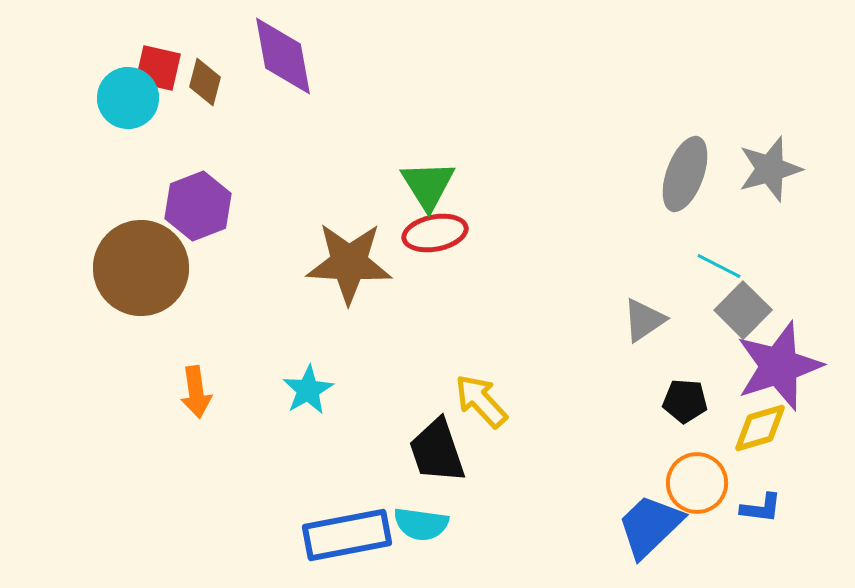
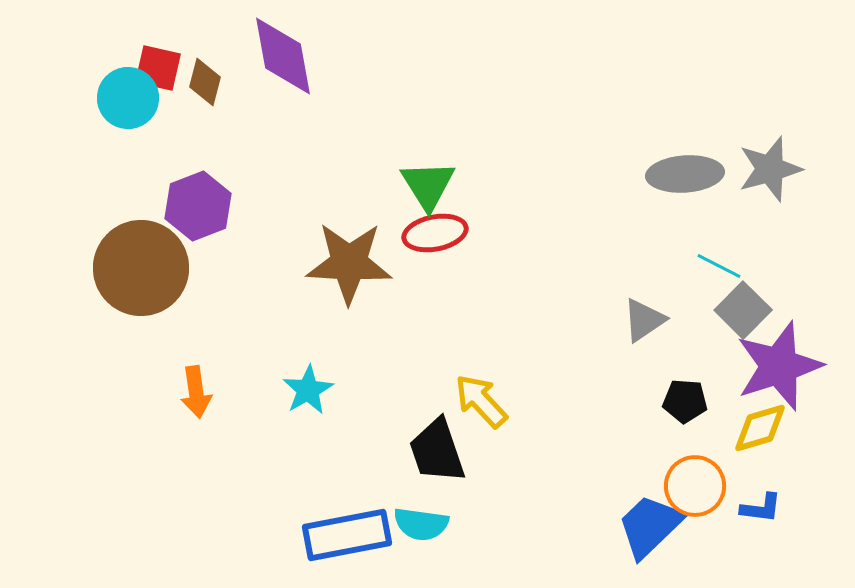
gray ellipse: rotated 66 degrees clockwise
orange circle: moved 2 px left, 3 px down
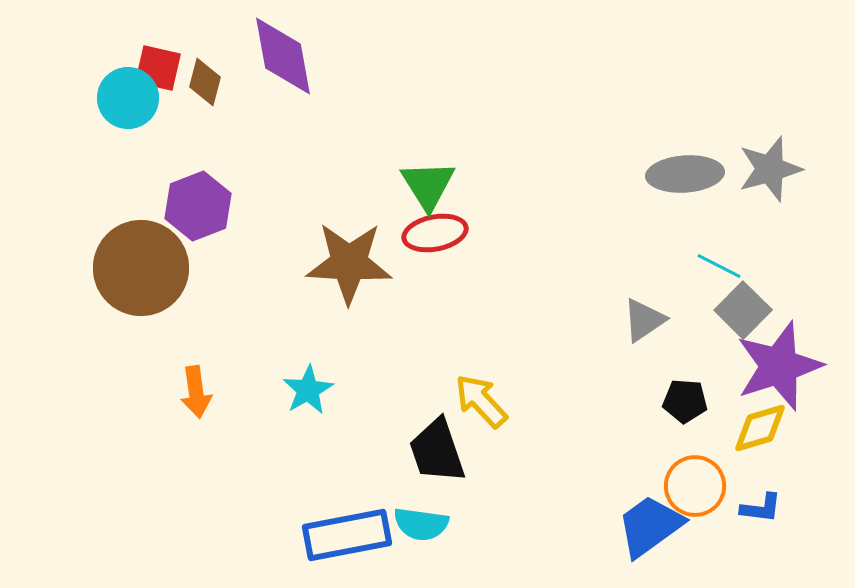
blue trapezoid: rotated 8 degrees clockwise
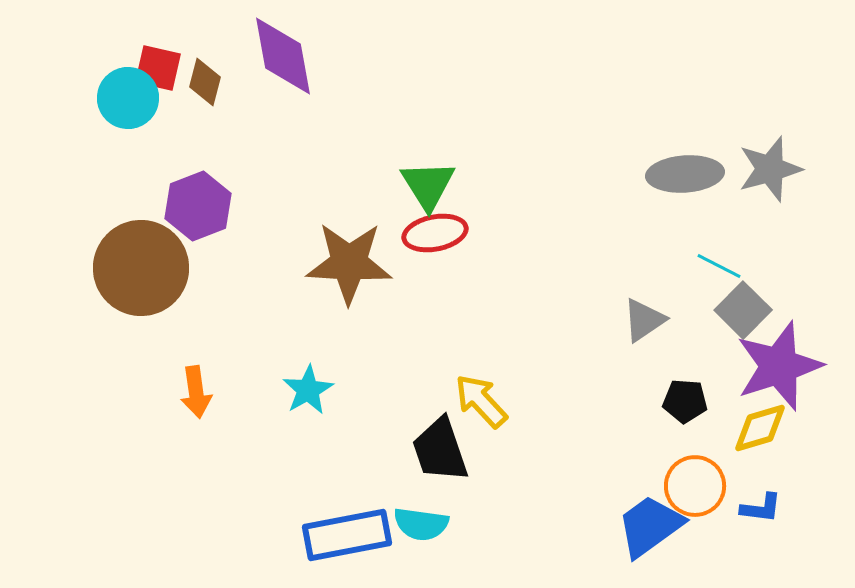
black trapezoid: moved 3 px right, 1 px up
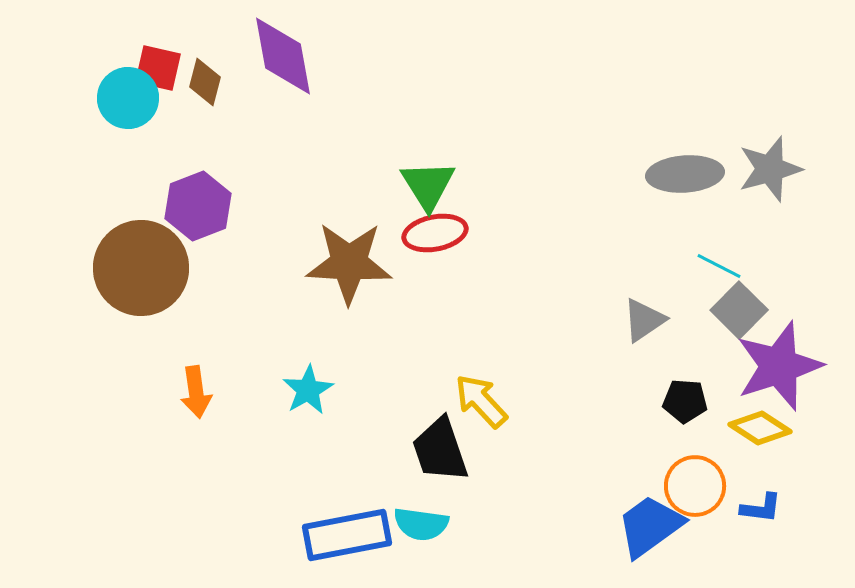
gray square: moved 4 px left
yellow diamond: rotated 50 degrees clockwise
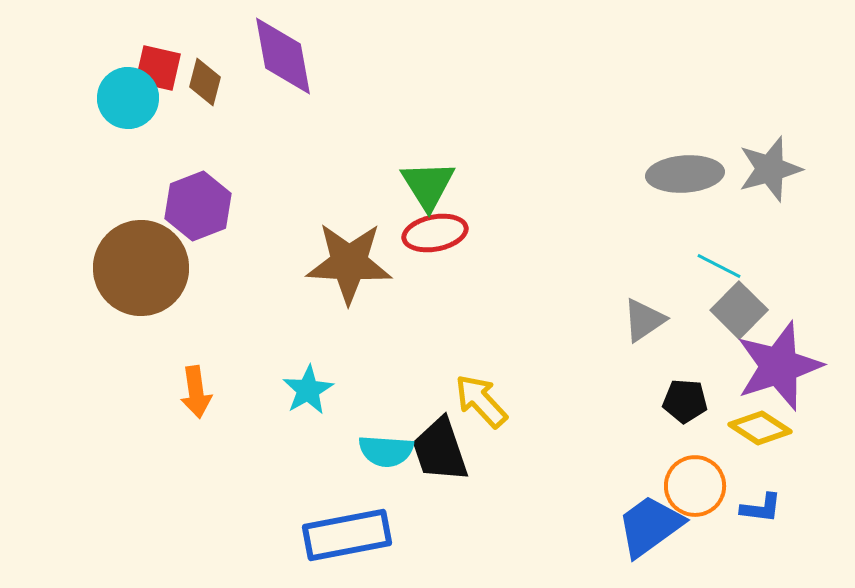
cyan semicircle: moved 35 px left, 73 px up; rotated 4 degrees counterclockwise
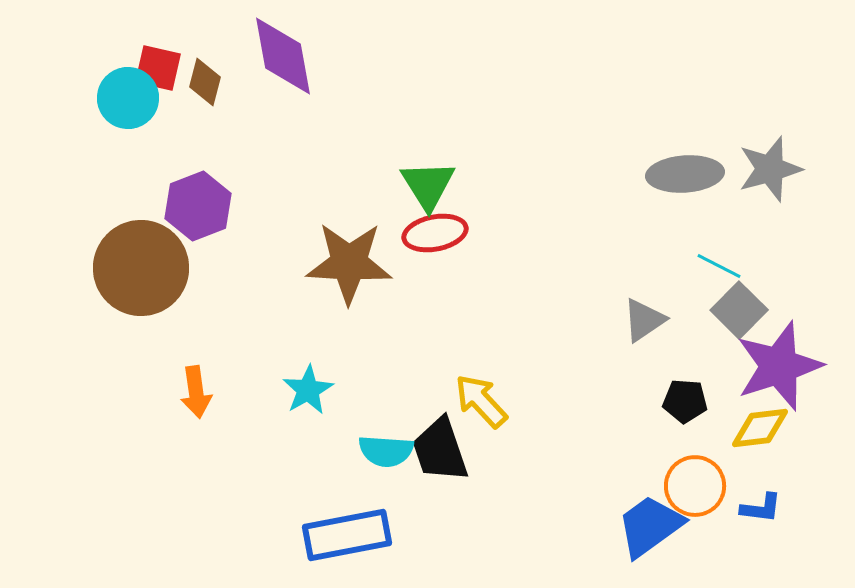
yellow diamond: rotated 40 degrees counterclockwise
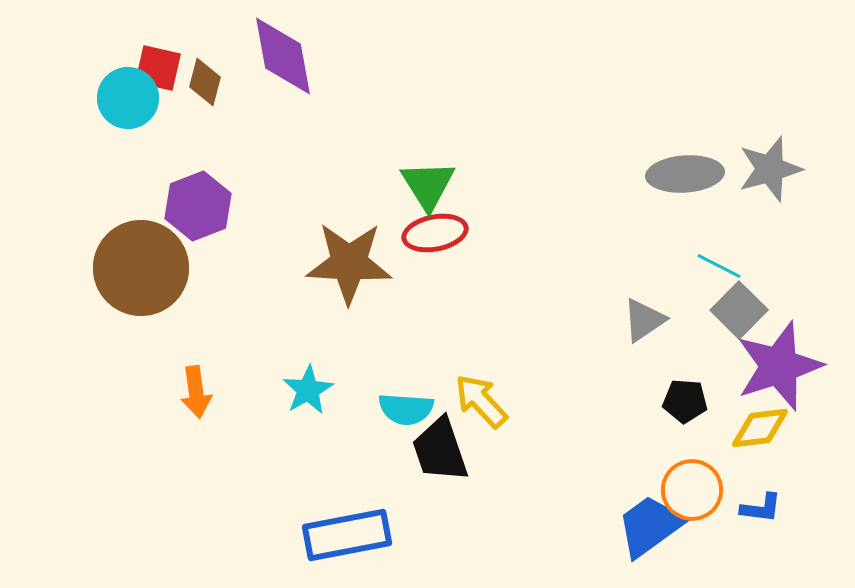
cyan semicircle: moved 20 px right, 42 px up
orange circle: moved 3 px left, 4 px down
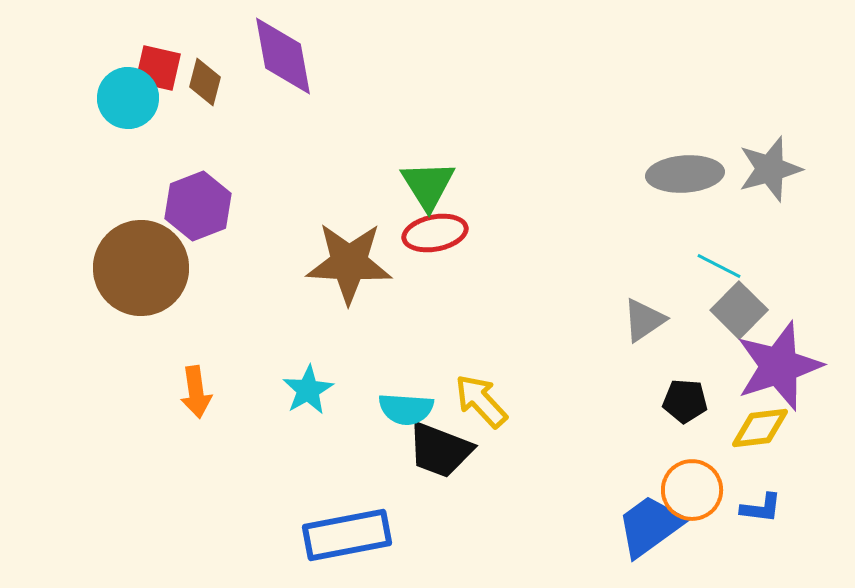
black trapezoid: rotated 50 degrees counterclockwise
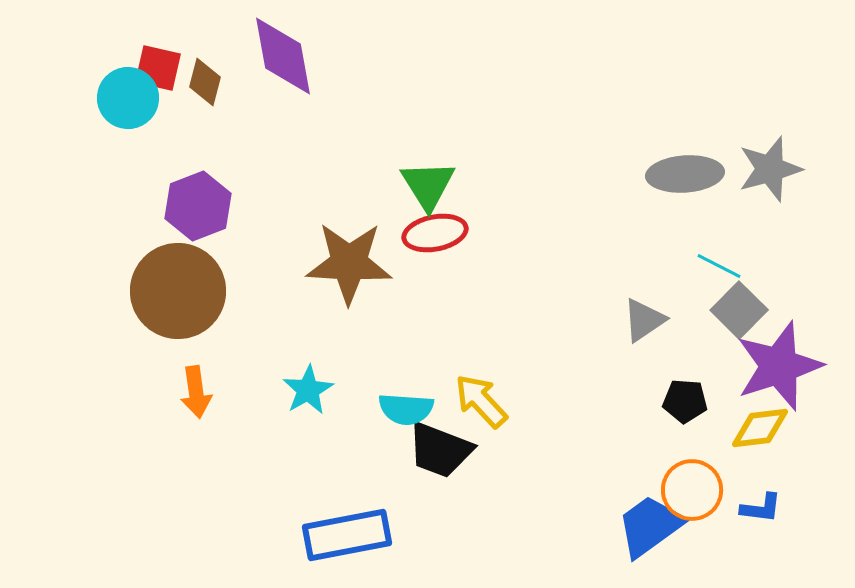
brown circle: moved 37 px right, 23 px down
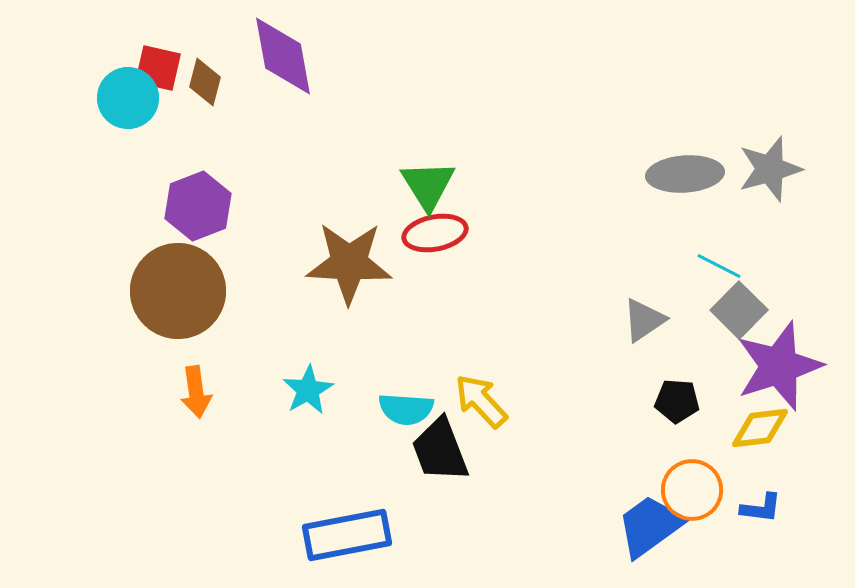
black pentagon: moved 8 px left
black trapezoid: rotated 48 degrees clockwise
